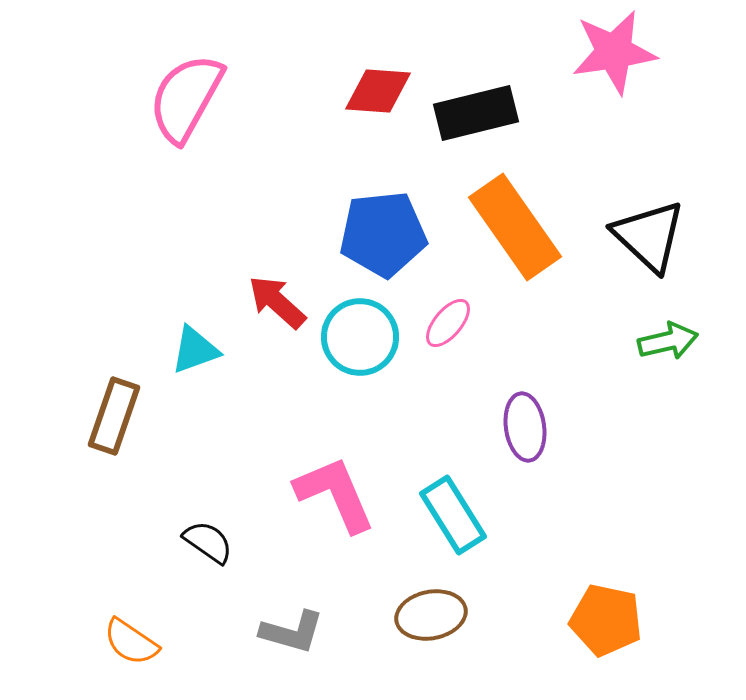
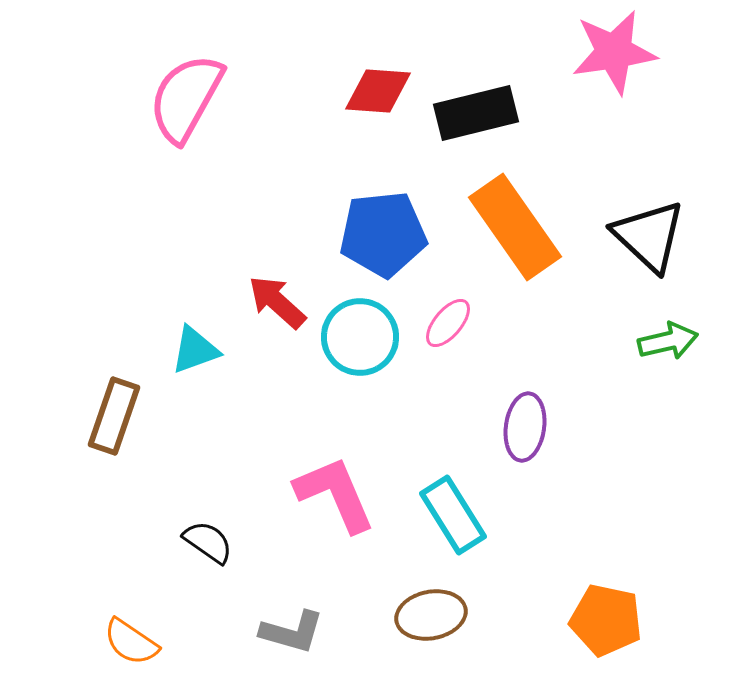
purple ellipse: rotated 16 degrees clockwise
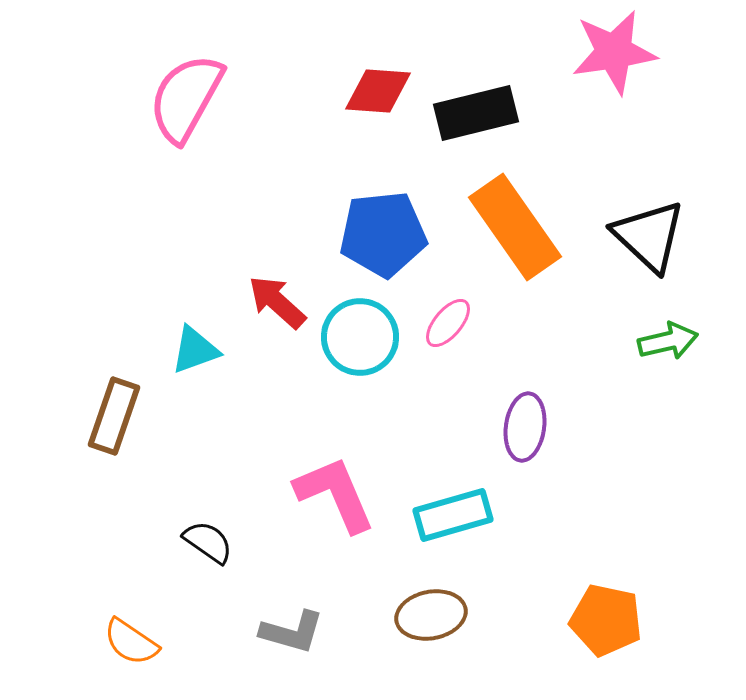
cyan rectangle: rotated 74 degrees counterclockwise
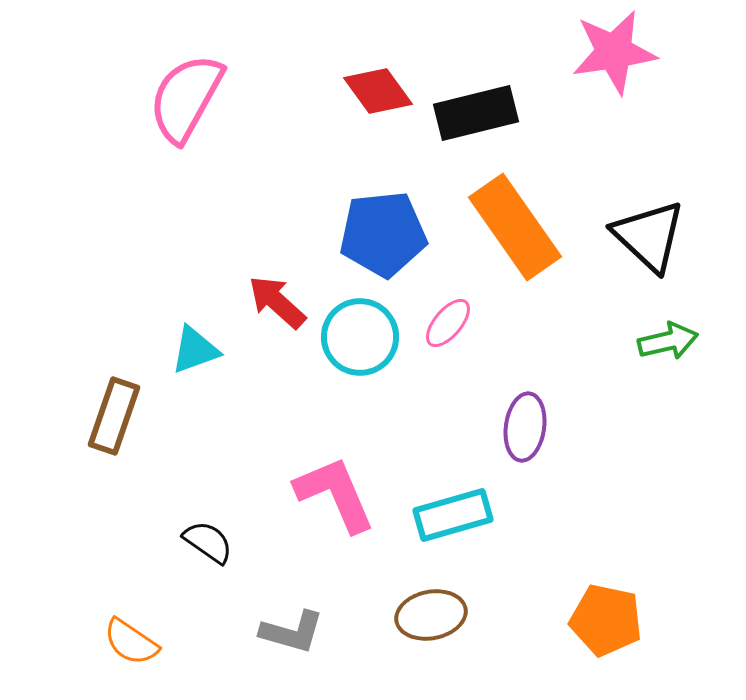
red diamond: rotated 50 degrees clockwise
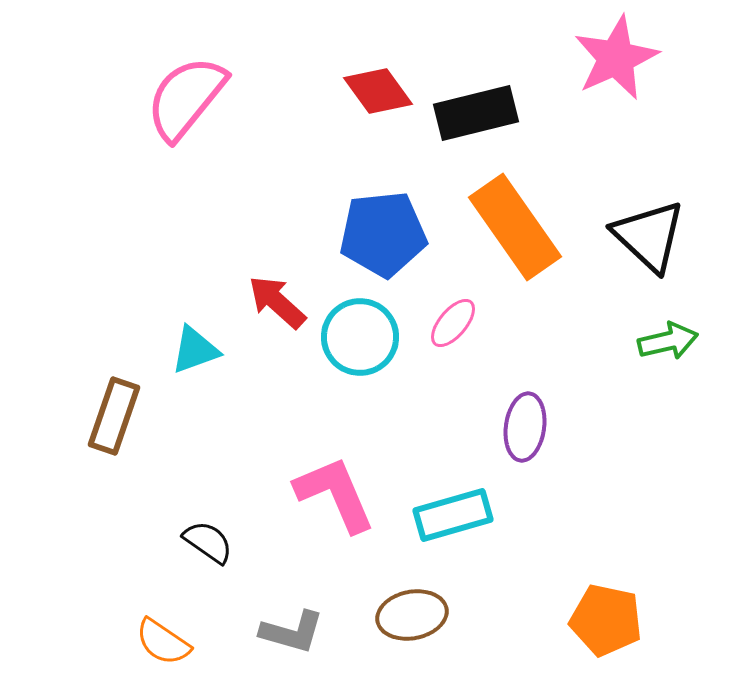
pink star: moved 2 px right, 6 px down; rotated 16 degrees counterclockwise
pink semicircle: rotated 10 degrees clockwise
pink ellipse: moved 5 px right
brown ellipse: moved 19 px left
orange semicircle: moved 32 px right
